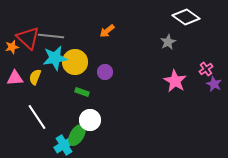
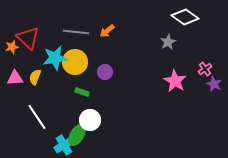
white diamond: moved 1 px left
gray line: moved 25 px right, 4 px up
pink cross: moved 1 px left
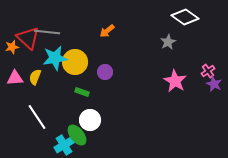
gray line: moved 29 px left
pink cross: moved 3 px right, 2 px down
green ellipse: rotated 70 degrees counterclockwise
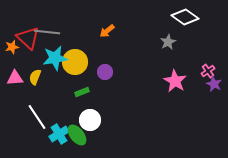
green rectangle: rotated 40 degrees counterclockwise
cyan cross: moved 5 px left, 11 px up
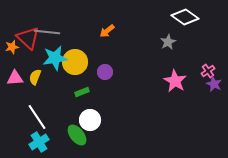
cyan cross: moved 20 px left, 8 px down
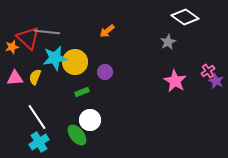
purple star: moved 2 px right, 3 px up
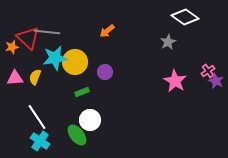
cyan cross: moved 1 px right, 1 px up; rotated 24 degrees counterclockwise
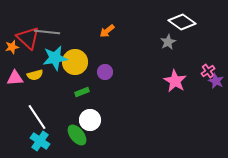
white diamond: moved 3 px left, 5 px down
yellow semicircle: moved 2 px up; rotated 126 degrees counterclockwise
